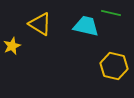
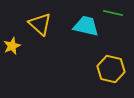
green line: moved 2 px right
yellow triangle: rotated 10 degrees clockwise
yellow hexagon: moved 3 px left, 3 px down
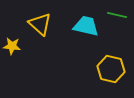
green line: moved 4 px right, 2 px down
yellow star: rotated 30 degrees clockwise
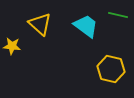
green line: moved 1 px right
cyan trapezoid: rotated 24 degrees clockwise
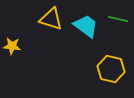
green line: moved 4 px down
yellow triangle: moved 11 px right, 5 px up; rotated 25 degrees counterclockwise
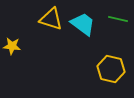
cyan trapezoid: moved 3 px left, 2 px up
